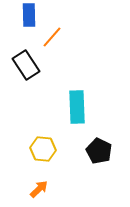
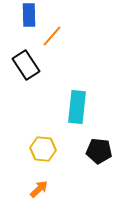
orange line: moved 1 px up
cyan rectangle: rotated 8 degrees clockwise
black pentagon: rotated 20 degrees counterclockwise
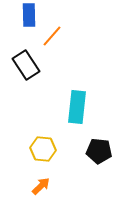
orange arrow: moved 2 px right, 3 px up
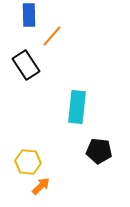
yellow hexagon: moved 15 px left, 13 px down
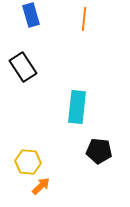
blue rectangle: moved 2 px right; rotated 15 degrees counterclockwise
orange line: moved 32 px right, 17 px up; rotated 35 degrees counterclockwise
black rectangle: moved 3 px left, 2 px down
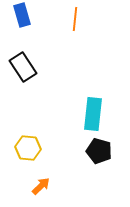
blue rectangle: moved 9 px left
orange line: moved 9 px left
cyan rectangle: moved 16 px right, 7 px down
black pentagon: rotated 10 degrees clockwise
yellow hexagon: moved 14 px up
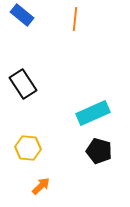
blue rectangle: rotated 35 degrees counterclockwise
black rectangle: moved 17 px down
cyan rectangle: moved 1 px up; rotated 60 degrees clockwise
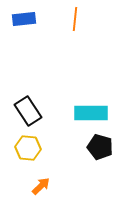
blue rectangle: moved 2 px right, 4 px down; rotated 45 degrees counterclockwise
black rectangle: moved 5 px right, 27 px down
cyan rectangle: moved 2 px left; rotated 24 degrees clockwise
black pentagon: moved 1 px right, 4 px up
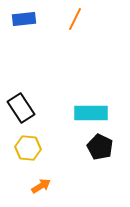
orange line: rotated 20 degrees clockwise
black rectangle: moved 7 px left, 3 px up
black pentagon: rotated 10 degrees clockwise
orange arrow: rotated 12 degrees clockwise
